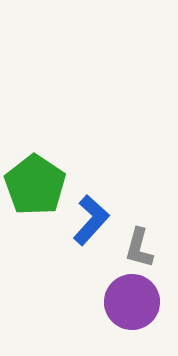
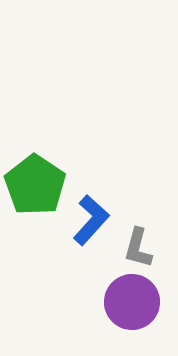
gray L-shape: moved 1 px left
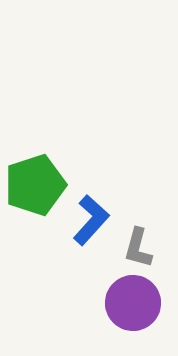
green pentagon: rotated 20 degrees clockwise
purple circle: moved 1 px right, 1 px down
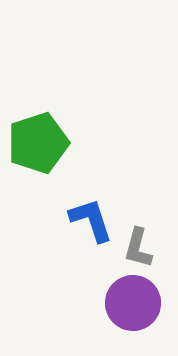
green pentagon: moved 3 px right, 42 px up
blue L-shape: rotated 60 degrees counterclockwise
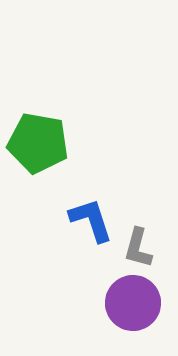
green pentagon: rotated 28 degrees clockwise
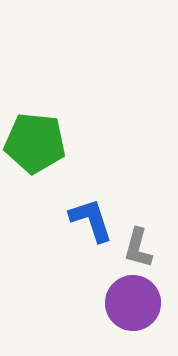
green pentagon: moved 3 px left; rotated 4 degrees counterclockwise
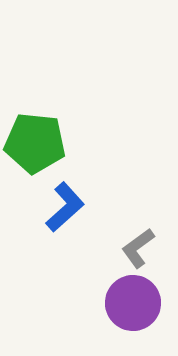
blue L-shape: moved 26 px left, 13 px up; rotated 66 degrees clockwise
gray L-shape: rotated 39 degrees clockwise
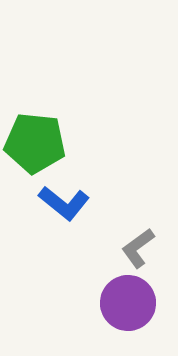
blue L-shape: moved 1 px left, 4 px up; rotated 81 degrees clockwise
purple circle: moved 5 px left
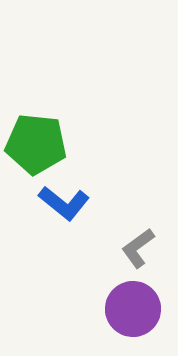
green pentagon: moved 1 px right, 1 px down
purple circle: moved 5 px right, 6 px down
